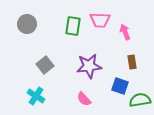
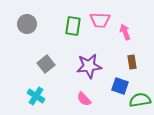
gray square: moved 1 px right, 1 px up
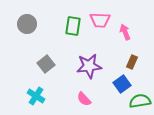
brown rectangle: rotated 32 degrees clockwise
blue square: moved 2 px right, 2 px up; rotated 36 degrees clockwise
green semicircle: moved 1 px down
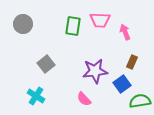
gray circle: moved 4 px left
purple star: moved 6 px right, 5 px down
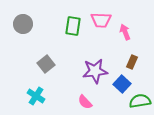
pink trapezoid: moved 1 px right
blue square: rotated 12 degrees counterclockwise
pink semicircle: moved 1 px right, 3 px down
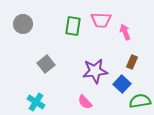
cyan cross: moved 6 px down
